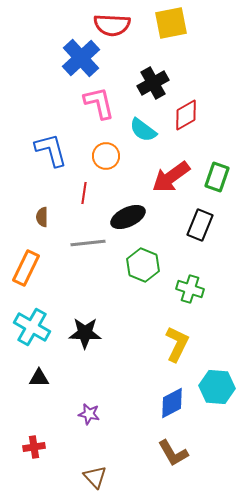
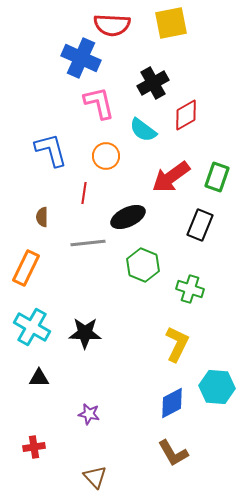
blue cross: rotated 24 degrees counterclockwise
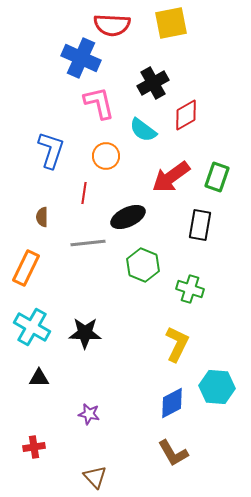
blue L-shape: rotated 33 degrees clockwise
black rectangle: rotated 12 degrees counterclockwise
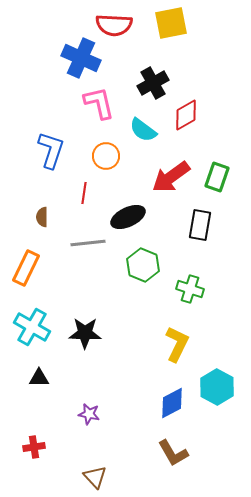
red semicircle: moved 2 px right
cyan hexagon: rotated 24 degrees clockwise
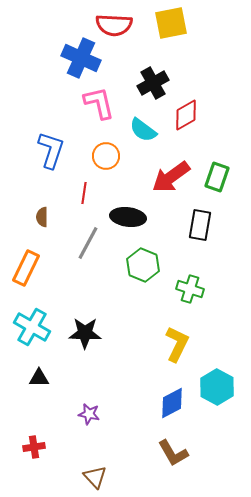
black ellipse: rotated 32 degrees clockwise
gray line: rotated 56 degrees counterclockwise
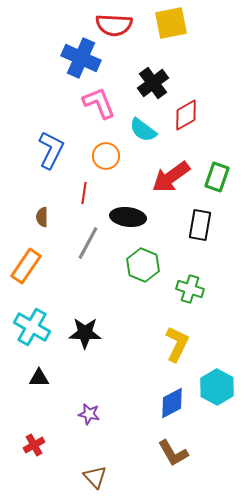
black cross: rotated 8 degrees counterclockwise
pink L-shape: rotated 9 degrees counterclockwise
blue L-shape: rotated 9 degrees clockwise
orange rectangle: moved 2 px up; rotated 8 degrees clockwise
red cross: moved 2 px up; rotated 20 degrees counterclockwise
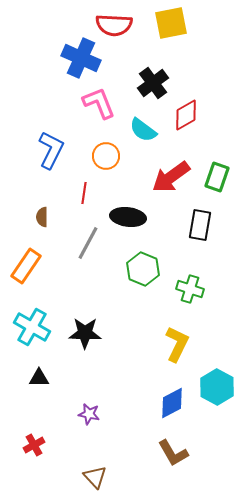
green hexagon: moved 4 px down
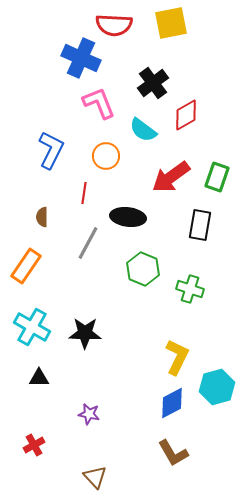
yellow L-shape: moved 13 px down
cyan hexagon: rotated 16 degrees clockwise
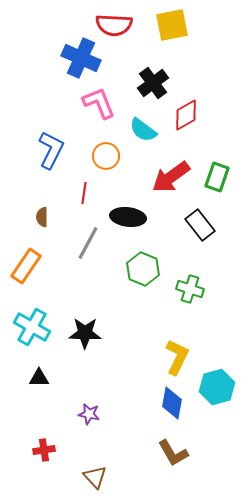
yellow square: moved 1 px right, 2 px down
black rectangle: rotated 48 degrees counterclockwise
blue diamond: rotated 52 degrees counterclockwise
red cross: moved 10 px right, 5 px down; rotated 20 degrees clockwise
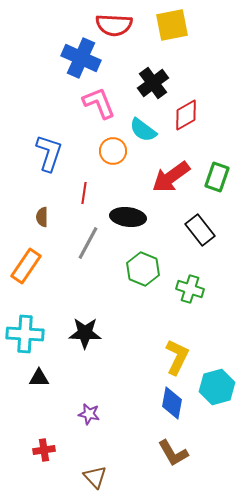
blue L-shape: moved 2 px left, 3 px down; rotated 9 degrees counterclockwise
orange circle: moved 7 px right, 5 px up
black rectangle: moved 5 px down
cyan cross: moved 7 px left, 7 px down; rotated 27 degrees counterclockwise
